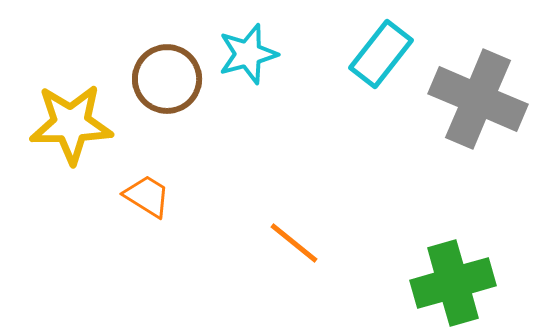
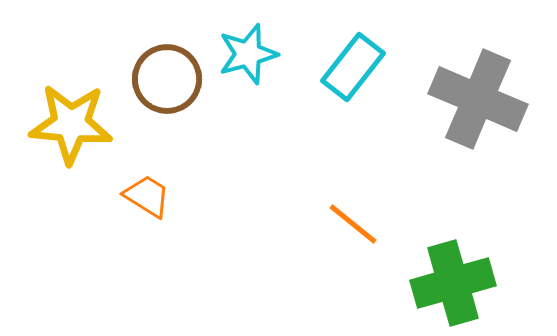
cyan rectangle: moved 28 px left, 13 px down
yellow star: rotated 6 degrees clockwise
orange line: moved 59 px right, 19 px up
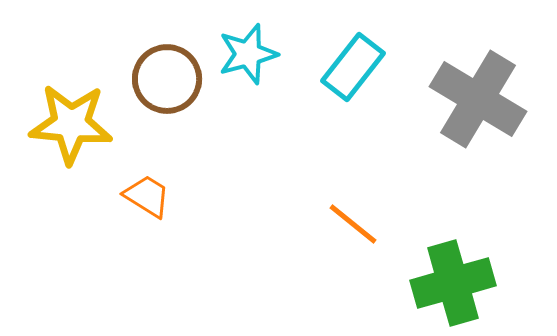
gray cross: rotated 8 degrees clockwise
